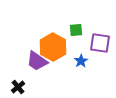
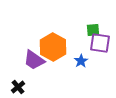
green square: moved 17 px right
purple trapezoid: moved 3 px left, 1 px up
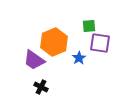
green square: moved 4 px left, 4 px up
orange hexagon: moved 1 px right, 5 px up; rotated 8 degrees clockwise
blue star: moved 2 px left, 3 px up
black cross: moved 23 px right; rotated 24 degrees counterclockwise
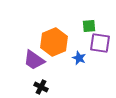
blue star: rotated 16 degrees counterclockwise
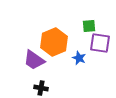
black cross: moved 1 px down; rotated 16 degrees counterclockwise
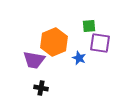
purple trapezoid: rotated 25 degrees counterclockwise
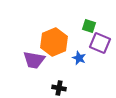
green square: rotated 24 degrees clockwise
purple square: rotated 15 degrees clockwise
black cross: moved 18 px right
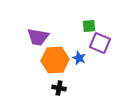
green square: rotated 24 degrees counterclockwise
orange hexagon: moved 1 px right, 18 px down; rotated 20 degrees clockwise
purple trapezoid: moved 4 px right, 23 px up
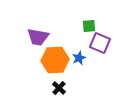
blue star: rotated 24 degrees clockwise
black cross: rotated 32 degrees clockwise
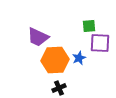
purple trapezoid: rotated 15 degrees clockwise
purple square: rotated 20 degrees counterclockwise
black cross: rotated 24 degrees clockwise
